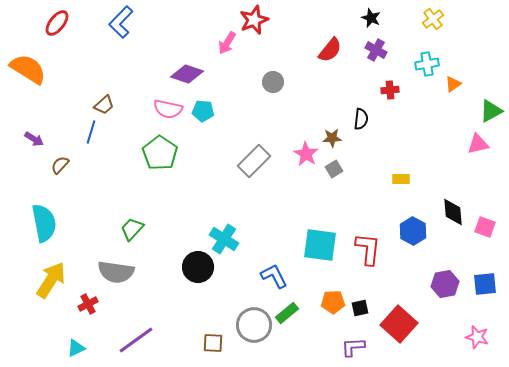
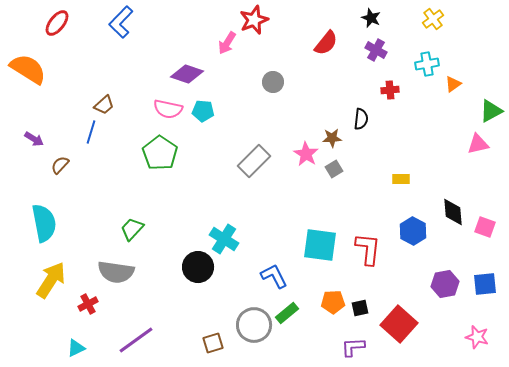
red semicircle at (330, 50): moved 4 px left, 7 px up
brown square at (213, 343): rotated 20 degrees counterclockwise
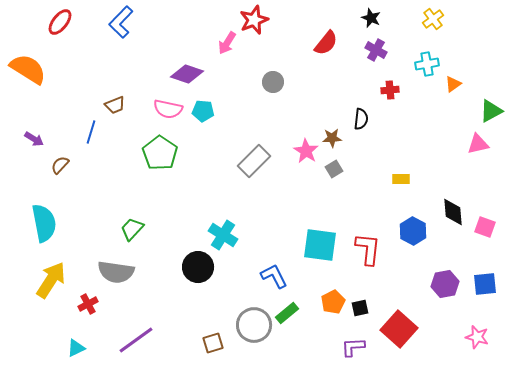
red ellipse at (57, 23): moved 3 px right, 1 px up
brown trapezoid at (104, 105): moved 11 px right; rotated 20 degrees clockwise
pink star at (306, 154): moved 3 px up
cyan cross at (224, 239): moved 1 px left, 4 px up
orange pentagon at (333, 302): rotated 25 degrees counterclockwise
red square at (399, 324): moved 5 px down
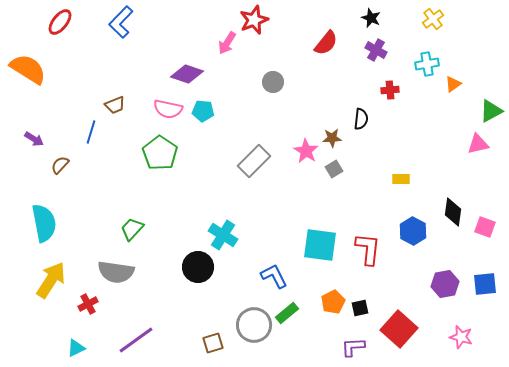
black diamond at (453, 212): rotated 12 degrees clockwise
pink star at (477, 337): moved 16 px left
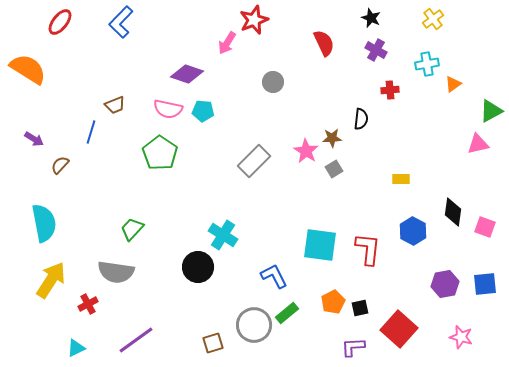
red semicircle at (326, 43): moved 2 px left; rotated 64 degrees counterclockwise
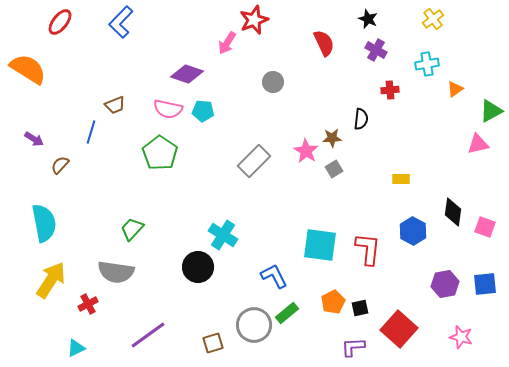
black star at (371, 18): moved 3 px left, 1 px down
orange triangle at (453, 84): moved 2 px right, 5 px down
purple line at (136, 340): moved 12 px right, 5 px up
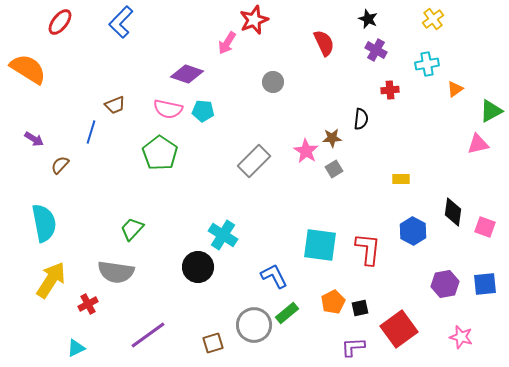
red square at (399, 329): rotated 12 degrees clockwise
